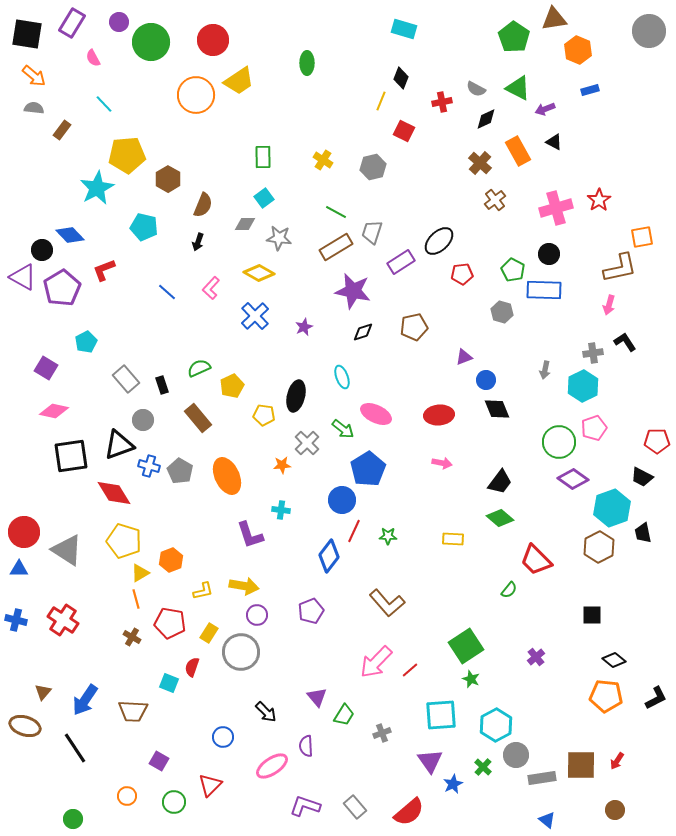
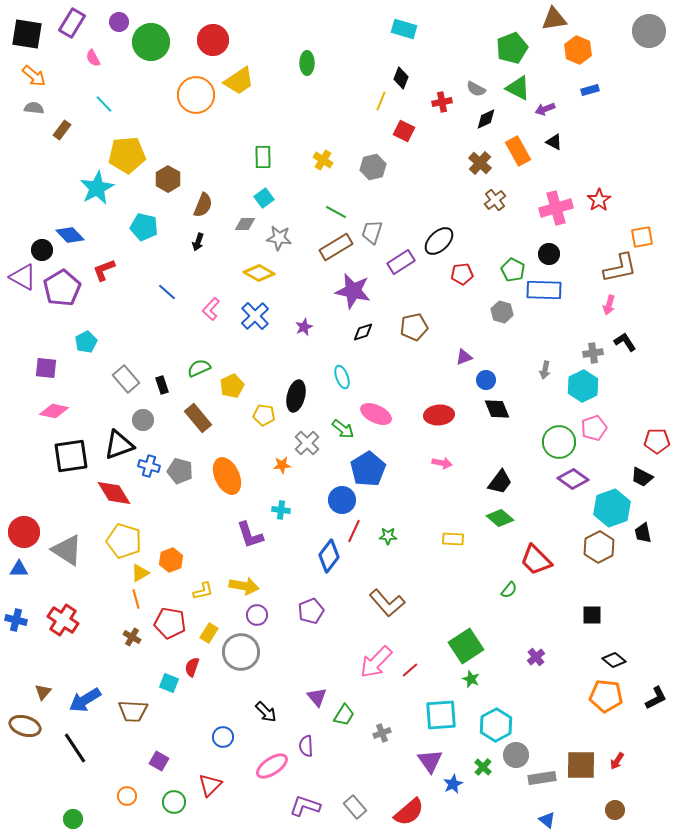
green pentagon at (514, 37): moved 2 px left, 11 px down; rotated 16 degrees clockwise
pink L-shape at (211, 288): moved 21 px down
purple square at (46, 368): rotated 25 degrees counterclockwise
gray pentagon at (180, 471): rotated 15 degrees counterclockwise
blue arrow at (85, 700): rotated 24 degrees clockwise
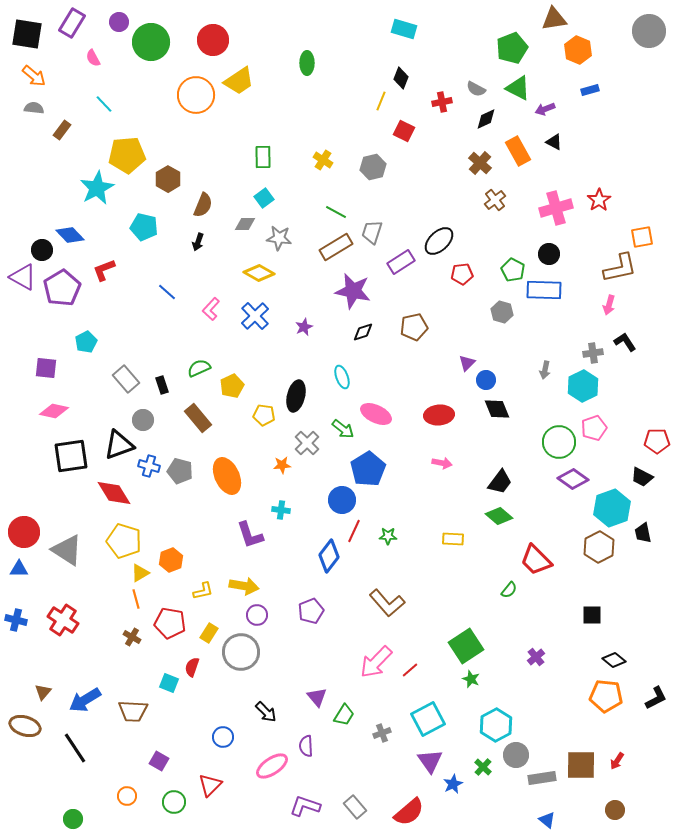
purple triangle at (464, 357): moved 3 px right, 6 px down; rotated 24 degrees counterclockwise
green diamond at (500, 518): moved 1 px left, 2 px up
cyan square at (441, 715): moved 13 px left, 4 px down; rotated 24 degrees counterclockwise
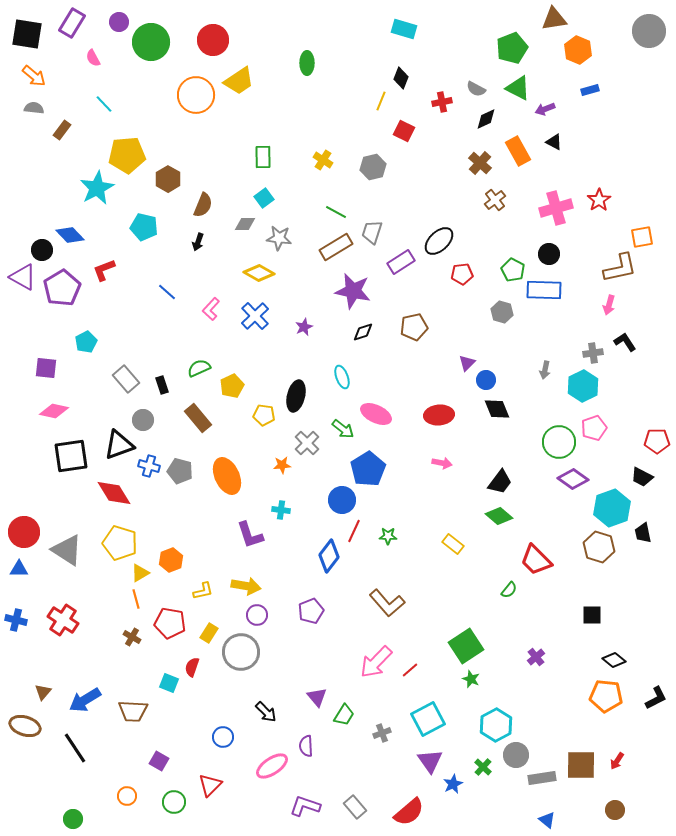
yellow rectangle at (453, 539): moved 5 px down; rotated 35 degrees clockwise
yellow pentagon at (124, 541): moved 4 px left, 2 px down
brown hexagon at (599, 547): rotated 16 degrees counterclockwise
yellow arrow at (244, 586): moved 2 px right
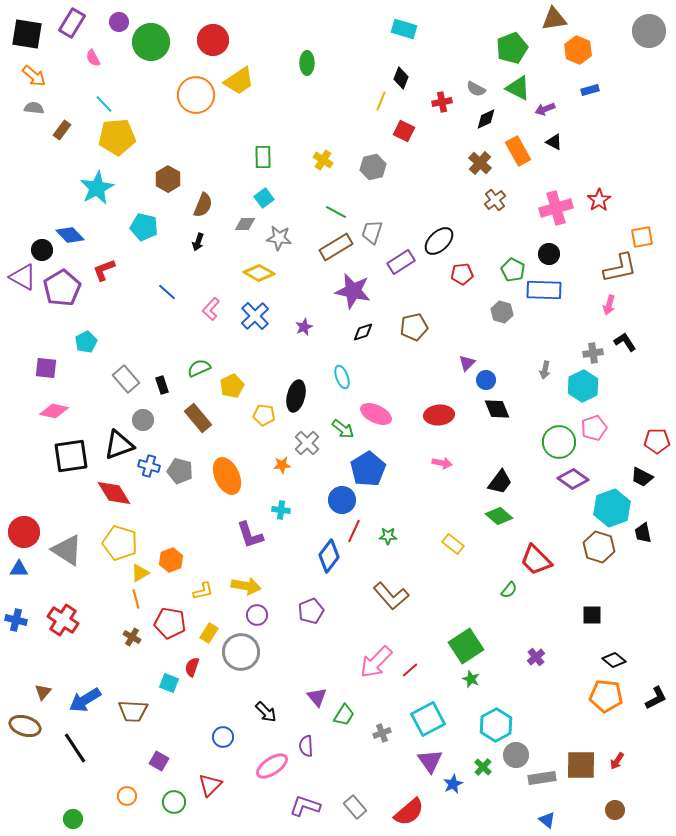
yellow pentagon at (127, 155): moved 10 px left, 18 px up
brown L-shape at (387, 603): moved 4 px right, 7 px up
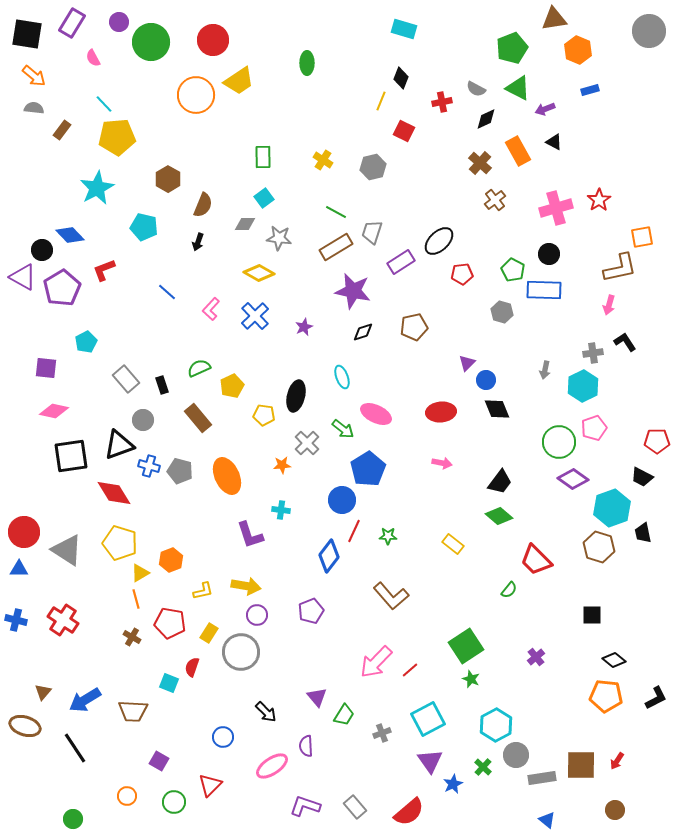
red ellipse at (439, 415): moved 2 px right, 3 px up
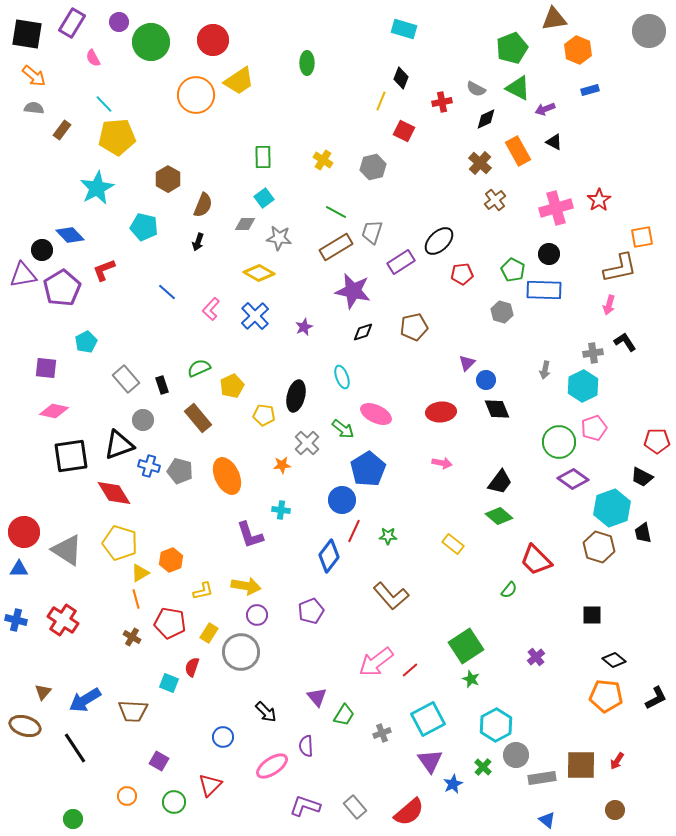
purple triangle at (23, 277): moved 2 px up; rotated 40 degrees counterclockwise
pink arrow at (376, 662): rotated 9 degrees clockwise
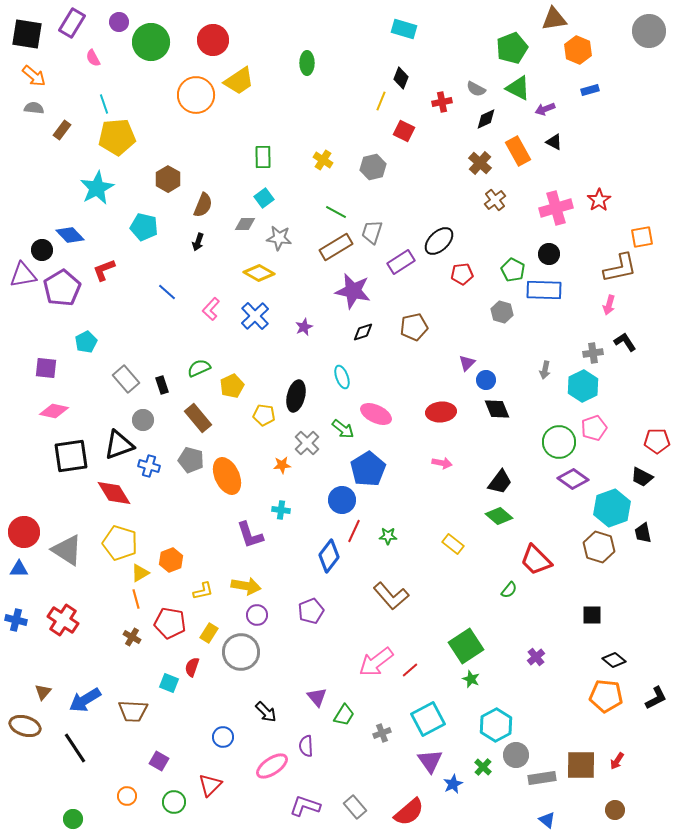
cyan line at (104, 104): rotated 24 degrees clockwise
gray pentagon at (180, 471): moved 11 px right, 11 px up
